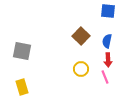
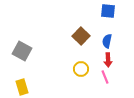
gray square: rotated 18 degrees clockwise
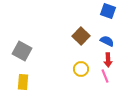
blue square: rotated 14 degrees clockwise
blue semicircle: rotated 104 degrees clockwise
pink line: moved 1 px up
yellow rectangle: moved 1 px right, 5 px up; rotated 21 degrees clockwise
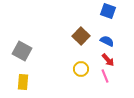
red arrow: rotated 40 degrees counterclockwise
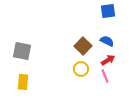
blue square: rotated 28 degrees counterclockwise
brown square: moved 2 px right, 10 px down
gray square: rotated 18 degrees counterclockwise
red arrow: rotated 80 degrees counterclockwise
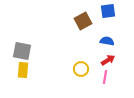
blue semicircle: rotated 16 degrees counterclockwise
brown square: moved 25 px up; rotated 18 degrees clockwise
pink line: moved 1 px down; rotated 32 degrees clockwise
yellow rectangle: moved 12 px up
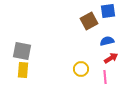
brown square: moved 6 px right
blue semicircle: rotated 24 degrees counterclockwise
red arrow: moved 3 px right, 2 px up
pink line: rotated 16 degrees counterclockwise
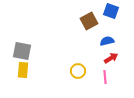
blue square: moved 3 px right; rotated 28 degrees clockwise
yellow circle: moved 3 px left, 2 px down
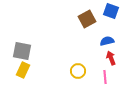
brown square: moved 2 px left, 2 px up
red arrow: rotated 80 degrees counterclockwise
yellow rectangle: rotated 21 degrees clockwise
